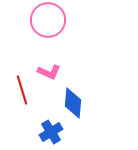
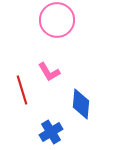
pink circle: moved 9 px right
pink L-shape: rotated 35 degrees clockwise
blue diamond: moved 8 px right, 1 px down
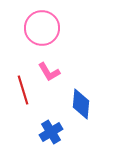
pink circle: moved 15 px left, 8 px down
red line: moved 1 px right
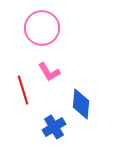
blue cross: moved 3 px right, 5 px up
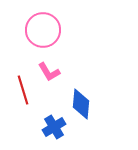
pink circle: moved 1 px right, 2 px down
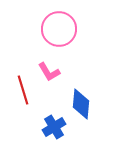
pink circle: moved 16 px right, 1 px up
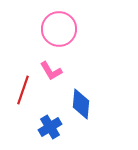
pink L-shape: moved 2 px right, 1 px up
red line: rotated 36 degrees clockwise
blue cross: moved 4 px left
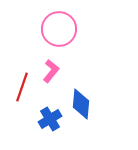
pink L-shape: rotated 110 degrees counterclockwise
red line: moved 1 px left, 3 px up
blue cross: moved 8 px up
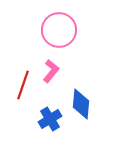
pink circle: moved 1 px down
red line: moved 1 px right, 2 px up
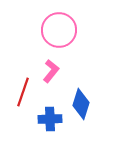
red line: moved 7 px down
blue diamond: rotated 12 degrees clockwise
blue cross: rotated 30 degrees clockwise
